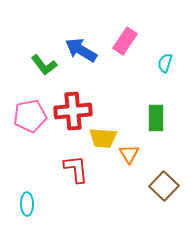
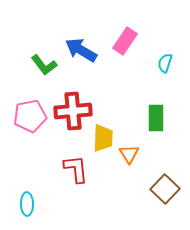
yellow trapezoid: rotated 92 degrees counterclockwise
brown square: moved 1 px right, 3 px down
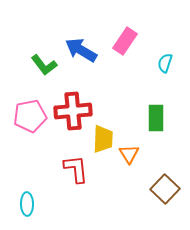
yellow trapezoid: moved 1 px down
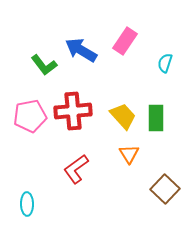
yellow trapezoid: moved 20 px right, 23 px up; rotated 44 degrees counterclockwise
red L-shape: rotated 120 degrees counterclockwise
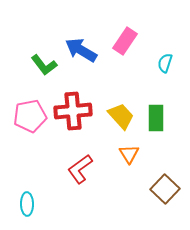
yellow trapezoid: moved 2 px left
red L-shape: moved 4 px right
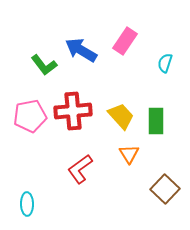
green rectangle: moved 3 px down
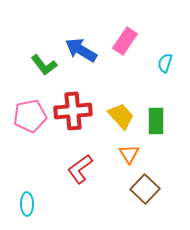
brown square: moved 20 px left
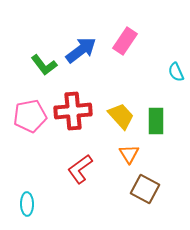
blue arrow: rotated 112 degrees clockwise
cyan semicircle: moved 11 px right, 9 px down; rotated 42 degrees counterclockwise
brown square: rotated 16 degrees counterclockwise
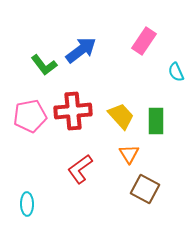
pink rectangle: moved 19 px right
